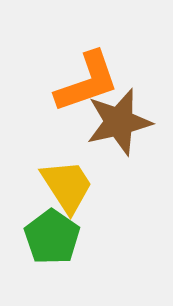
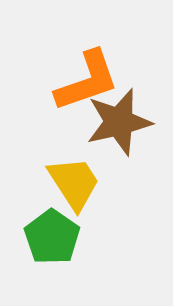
orange L-shape: moved 1 px up
yellow trapezoid: moved 7 px right, 3 px up
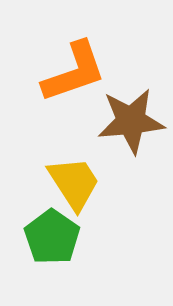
orange L-shape: moved 13 px left, 9 px up
brown star: moved 12 px right, 1 px up; rotated 8 degrees clockwise
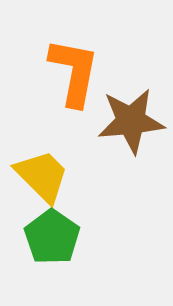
orange L-shape: rotated 60 degrees counterclockwise
yellow trapezoid: moved 32 px left, 7 px up; rotated 12 degrees counterclockwise
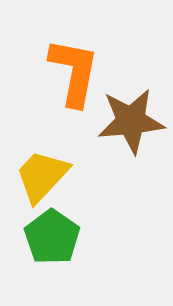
yellow trapezoid: rotated 92 degrees counterclockwise
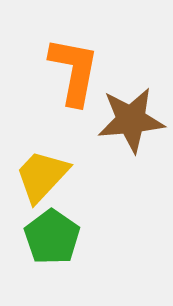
orange L-shape: moved 1 px up
brown star: moved 1 px up
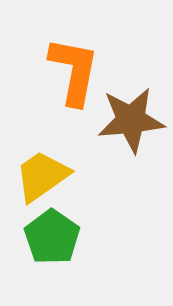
yellow trapezoid: rotated 12 degrees clockwise
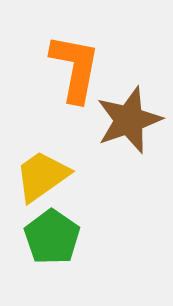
orange L-shape: moved 1 px right, 3 px up
brown star: moved 2 px left; rotated 14 degrees counterclockwise
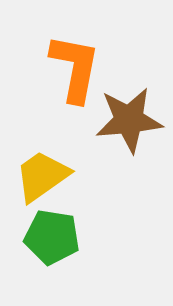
brown star: rotated 14 degrees clockwise
green pentagon: rotated 26 degrees counterclockwise
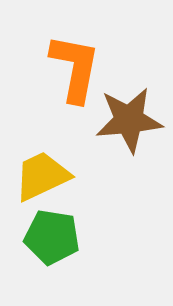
yellow trapezoid: rotated 10 degrees clockwise
